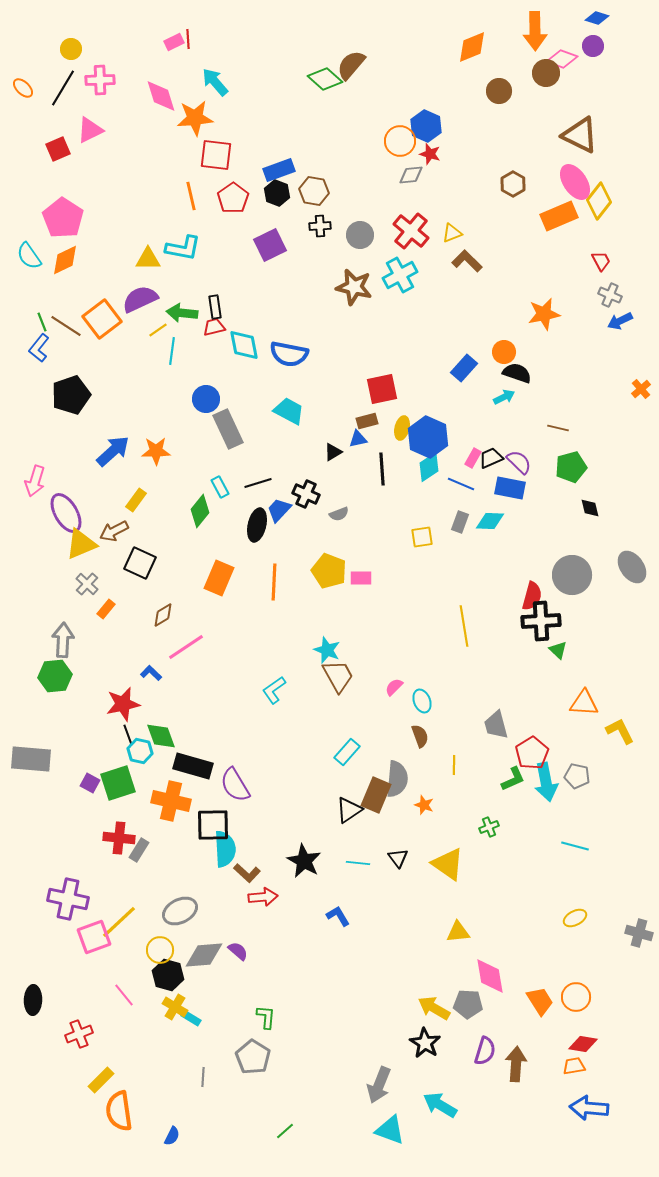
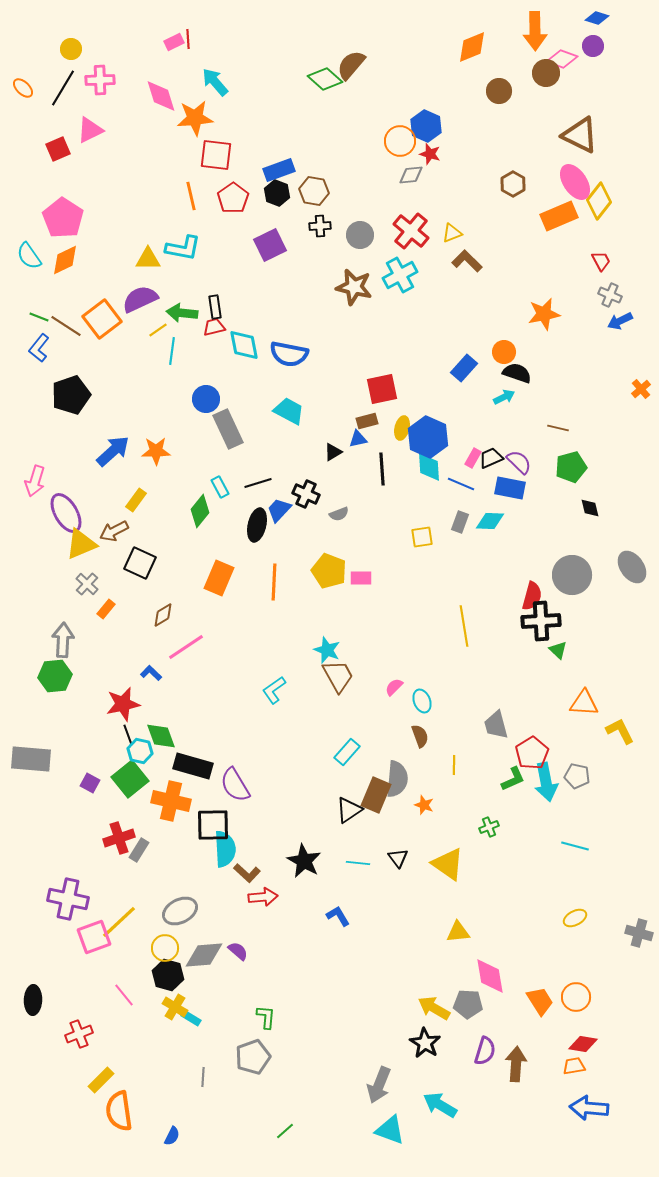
green line at (42, 322): moved 3 px left, 5 px up; rotated 48 degrees counterclockwise
cyan diamond at (429, 467): rotated 60 degrees counterclockwise
green square at (118, 783): moved 12 px right, 4 px up; rotated 21 degrees counterclockwise
red cross at (119, 838): rotated 24 degrees counterclockwise
yellow circle at (160, 950): moved 5 px right, 2 px up
gray pentagon at (253, 1057): rotated 20 degrees clockwise
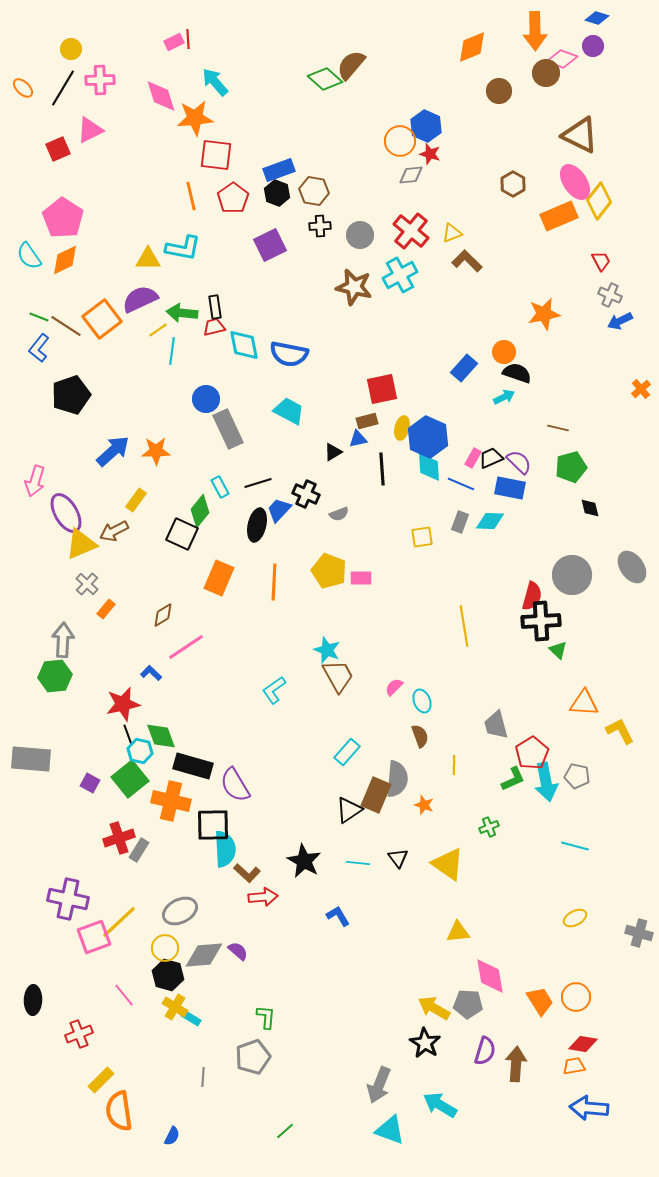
black square at (140, 563): moved 42 px right, 29 px up
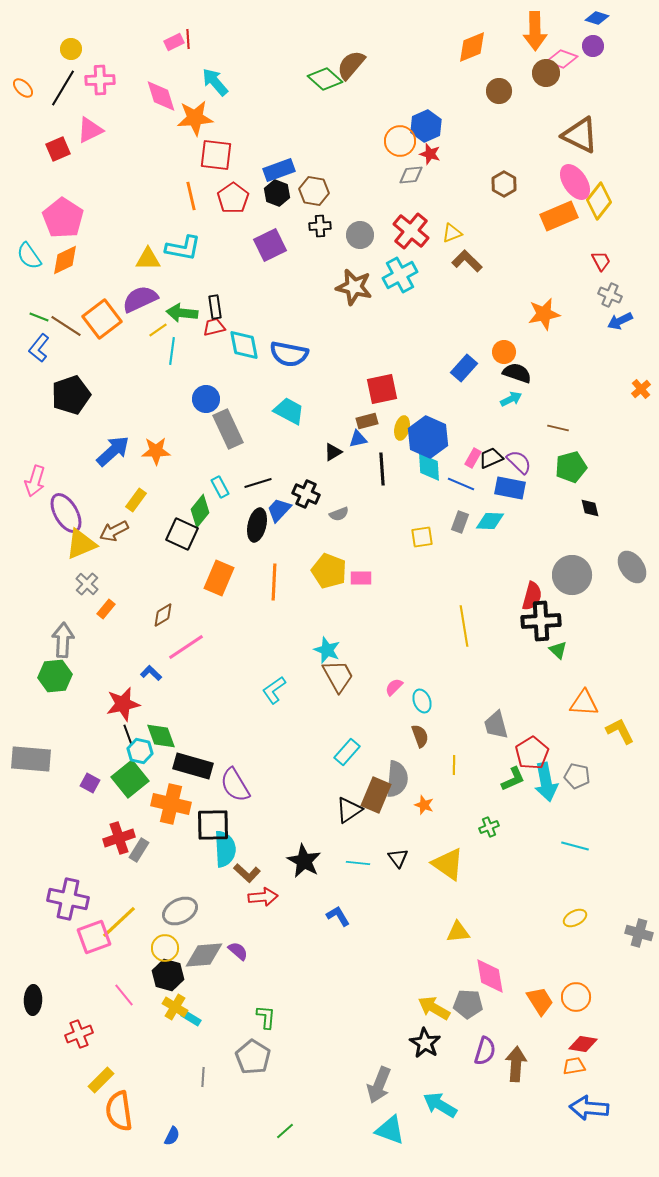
blue hexagon at (426, 126): rotated 12 degrees clockwise
brown hexagon at (513, 184): moved 9 px left
cyan arrow at (504, 397): moved 7 px right, 2 px down
orange cross at (171, 801): moved 3 px down
gray pentagon at (253, 1057): rotated 20 degrees counterclockwise
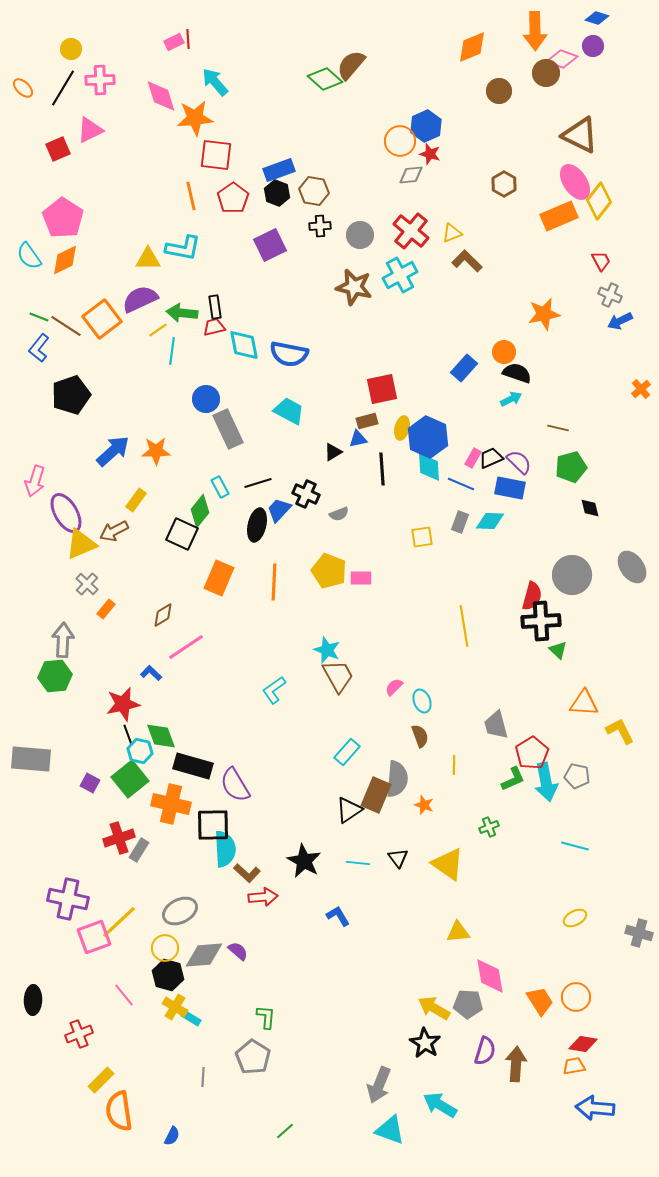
blue arrow at (589, 1108): moved 6 px right
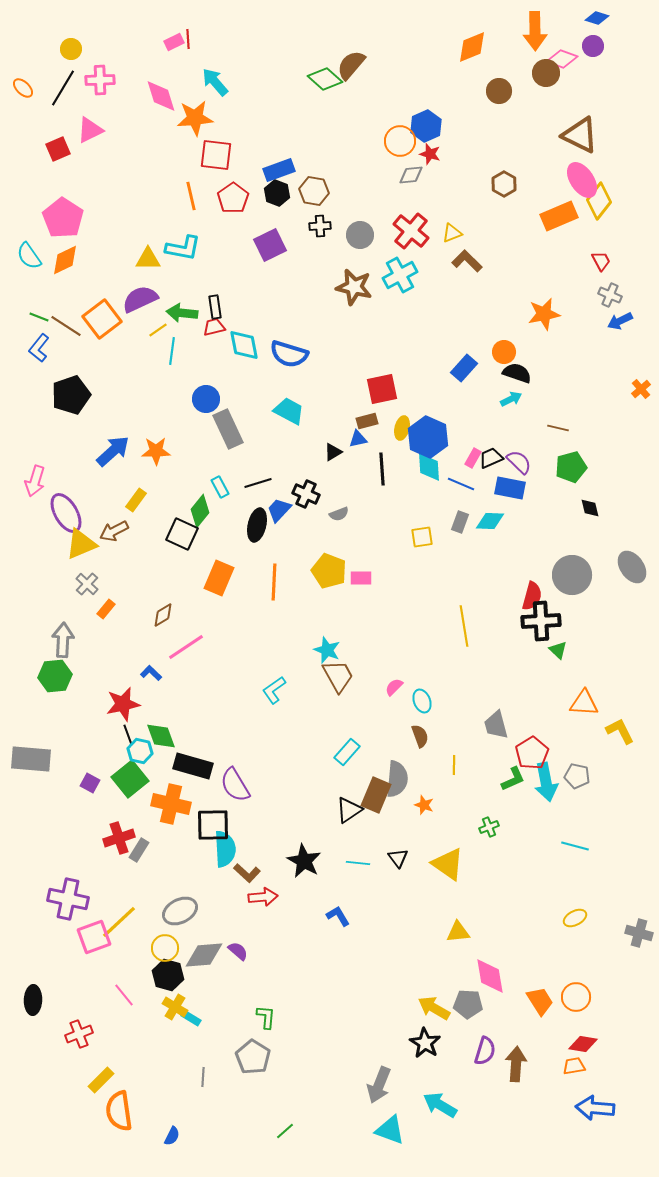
pink ellipse at (575, 182): moved 7 px right, 2 px up
blue semicircle at (289, 354): rotated 6 degrees clockwise
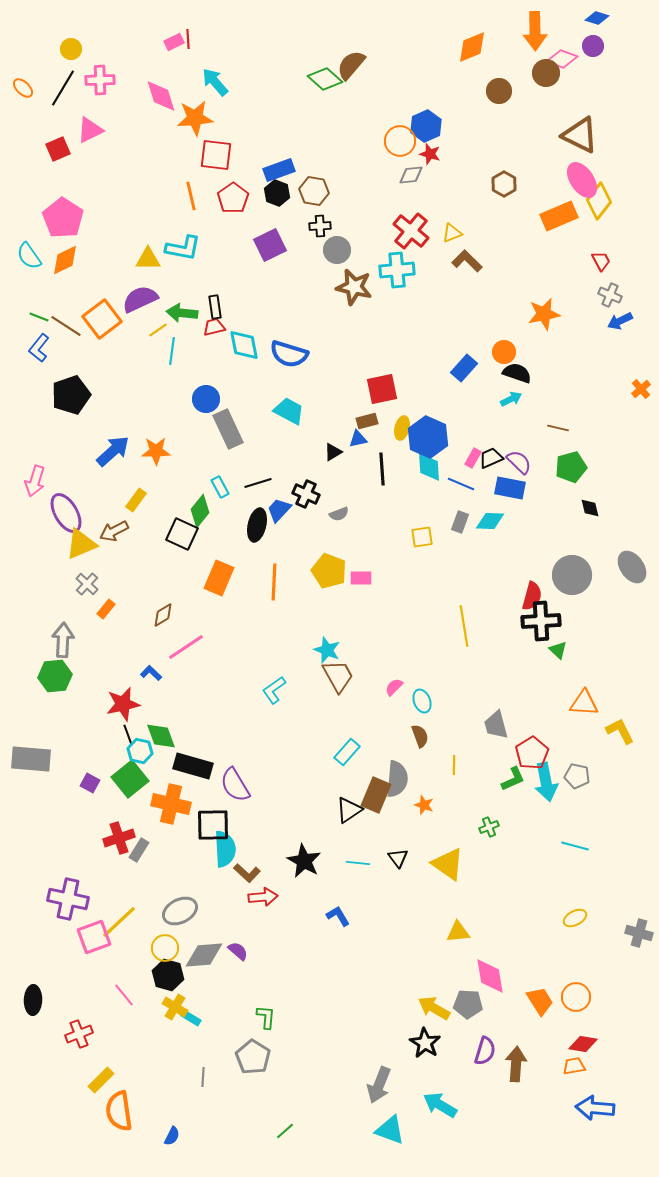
gray circle at (360, 235): moved 23 px left, 15 px down
cyan cross at (400, 275): moved 3 px left, 5 px up; rotated 24 degrees clockwise
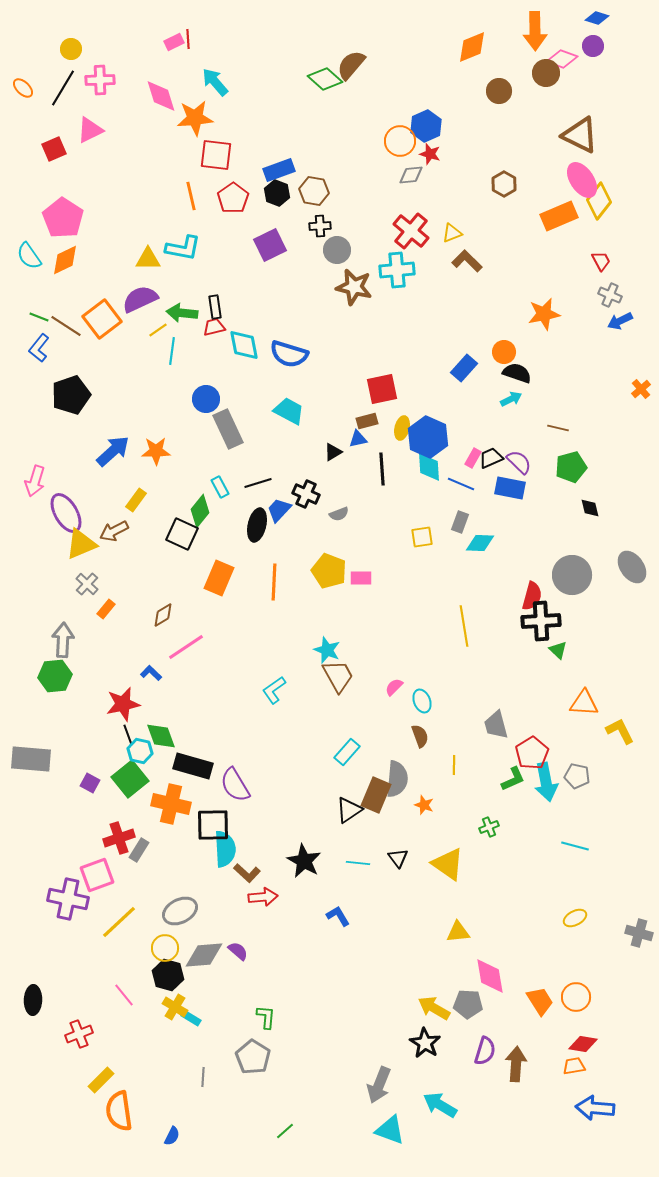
red square at (58, 149): moved 4 px left
cyan diamond at (490, 521): moved 10 px left, 22 px down
pink square at (94, 937): moved 3 px right, 62 px up
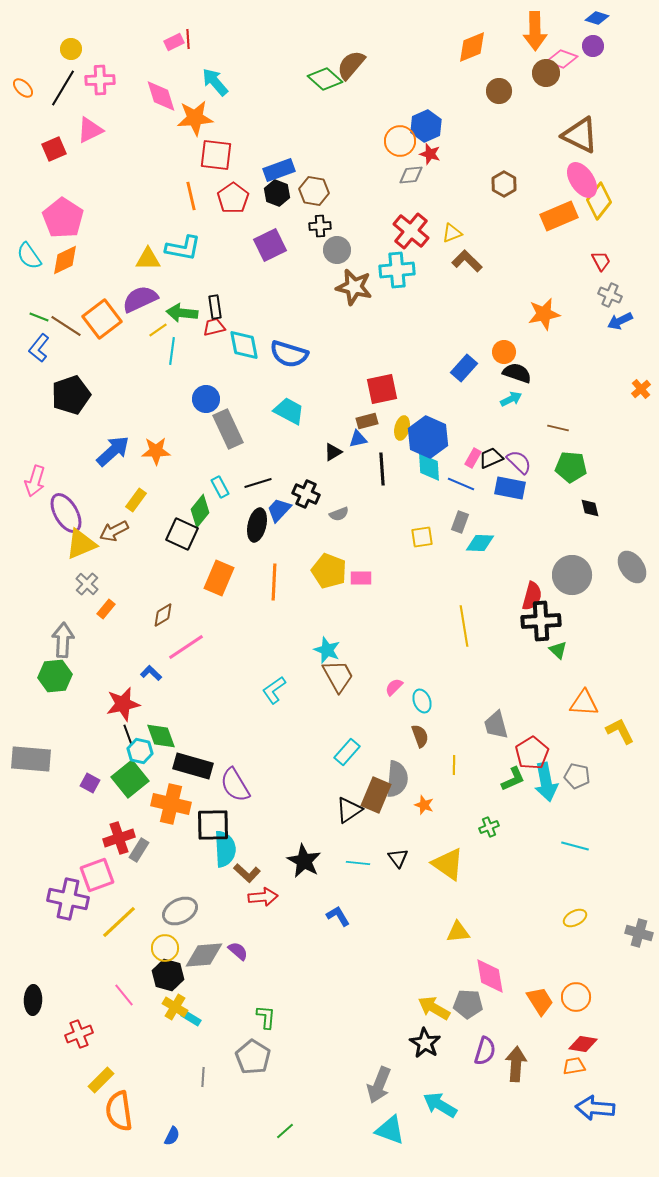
green pentagon at (571, 467): rotated 20 degrees clockwise
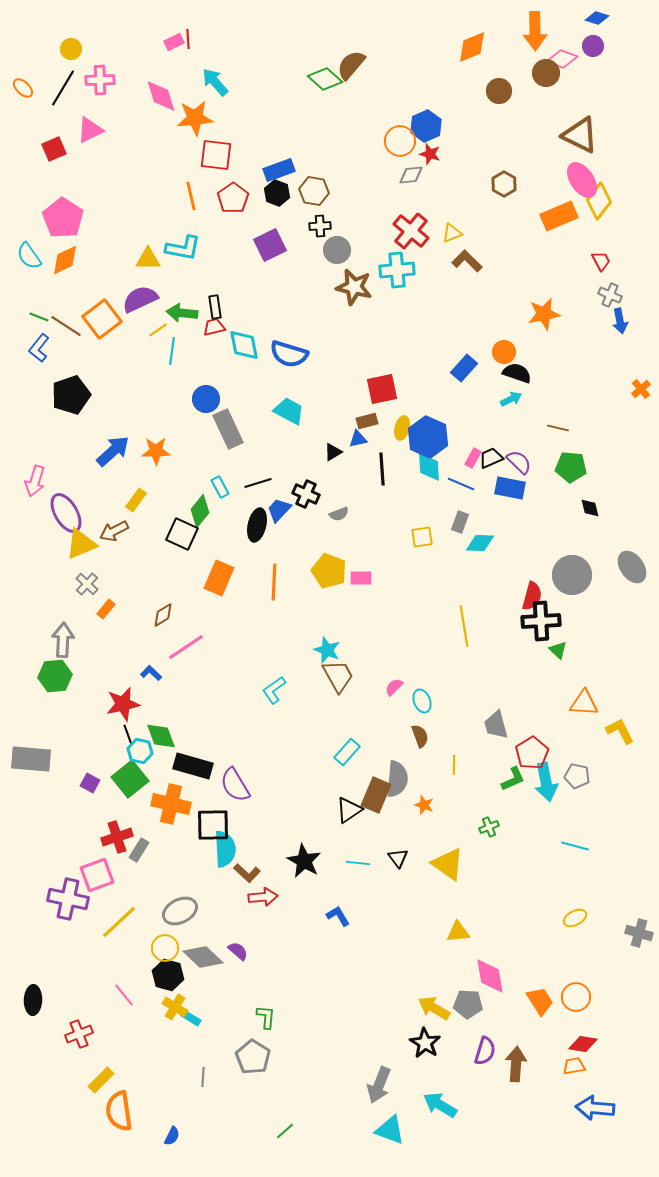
blue arrow at (620, 321): rotated 75 degrees counterclockwise
red cross at (119, 838): moved 2 px left, 1 px up
gray diamond at (204, 955): moved 1 px left, 2 px down; rotated 48 degrees clockwise
